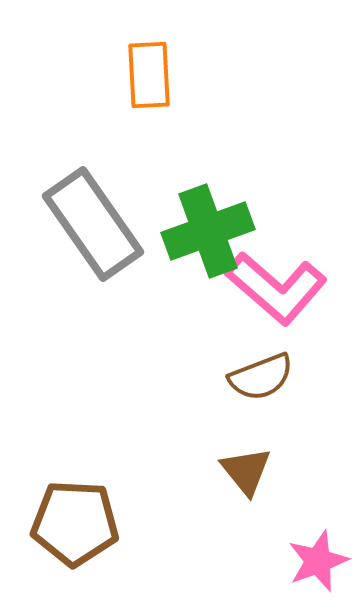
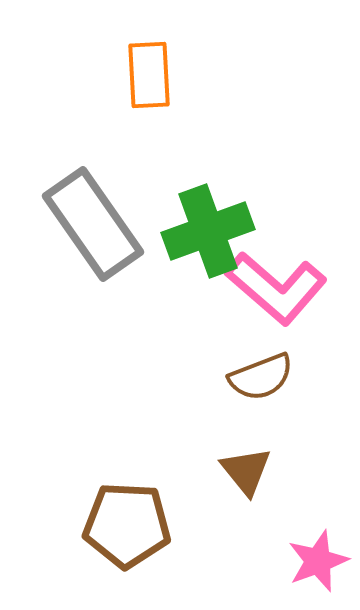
brown pentagon: moved 52 px right, 2 px down
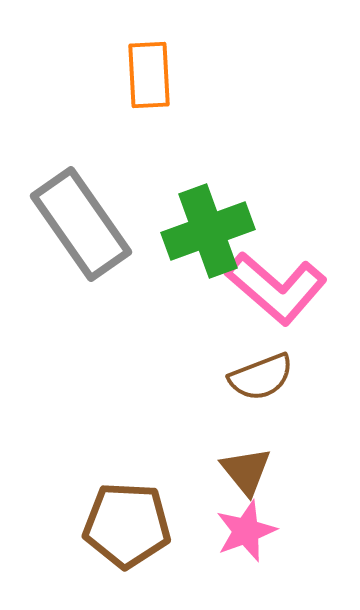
gray rectangle: moved 12 px left
pink star: moved 72 px left, 30 px up
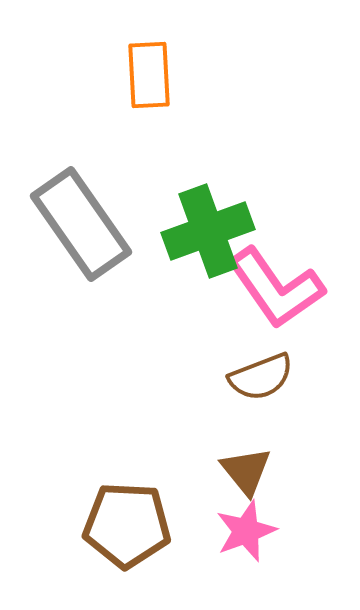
pink L-shape: rotated 14 degrees clockwise
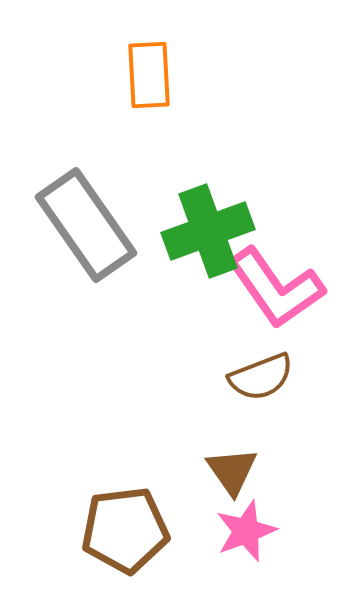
gray rectangle: moved 5 px right, 1 px down
brown triangle: moved 14 px left; rotated 4 degrees clockwise
brown pentagon: moved 2 px left, 5 px down; rotated 10 degrees counterclockwise
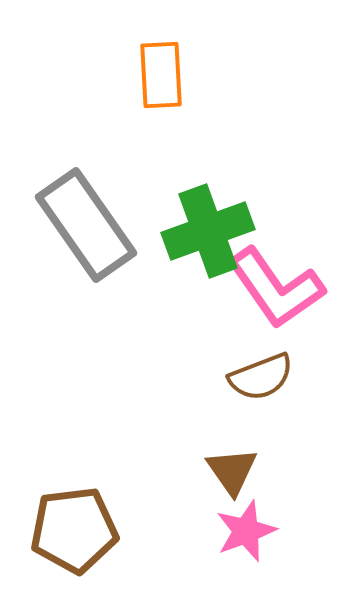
orange rectangle: moved 12 px right
brown pentagon: moved 51 px left
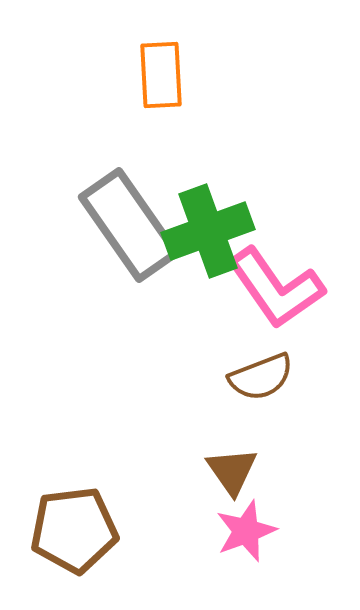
gray rectangle: moved 43 px right
